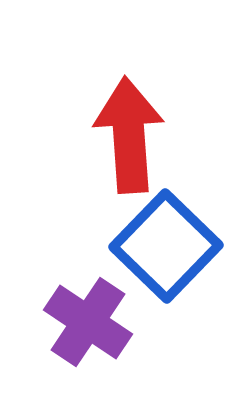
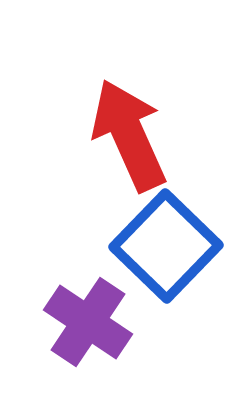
red arrow: rotated 20 degrees counterclockwise
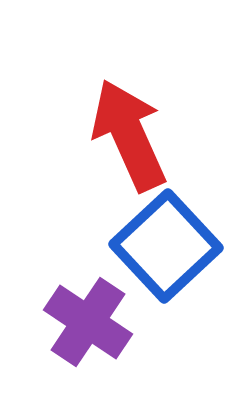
blue square: rotated 3 degrees clockwise
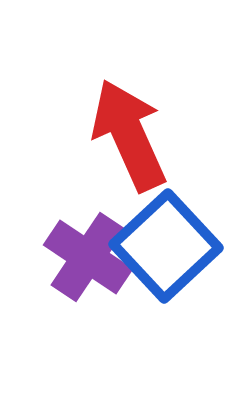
purple cross: moved 65 px up
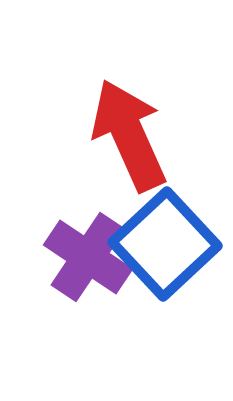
blue square: moved 1 px left, 2 px up
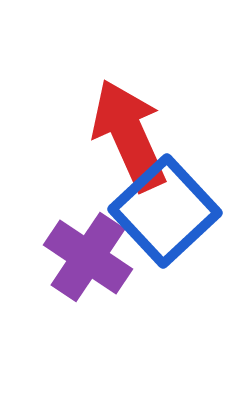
blue square: moved 33 px up
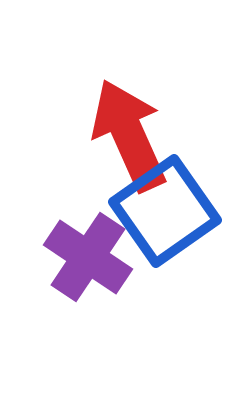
blue square: rotated 8 degrees clockwise
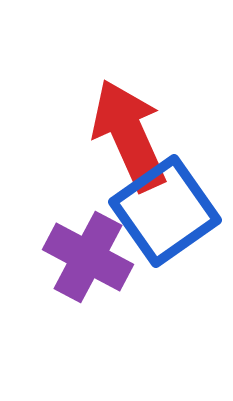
purple cross: rotated 6 degrees counterclockwise
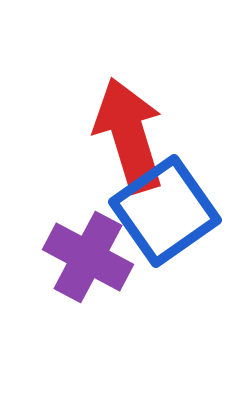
red arrow: rotated 7 degrees clockwise
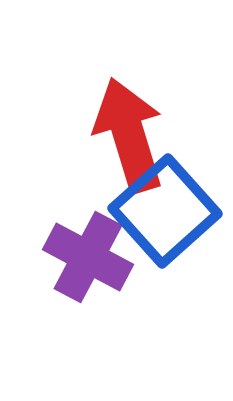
blue square: rotated 7 degrees counterclockwise
